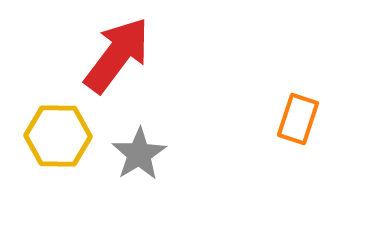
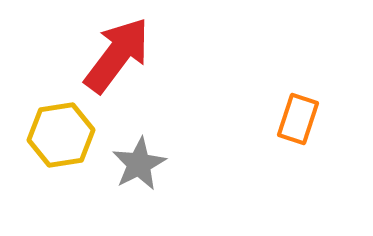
yellow hexagon: moved 3 px right, 1 px up; rotated 10 degrees counterclockwise
gray star: moved 10 px down; rotated 4 degrees clockwise
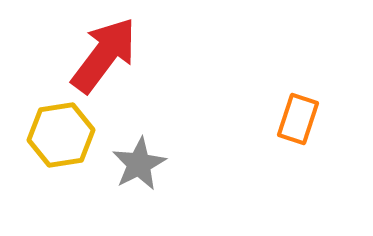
red arrow: moved 13 px left
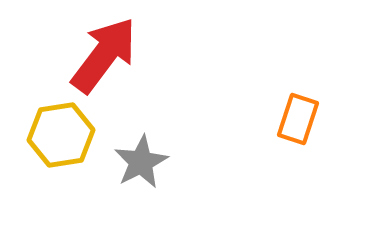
gray star: moved 2 px right, 2 px up
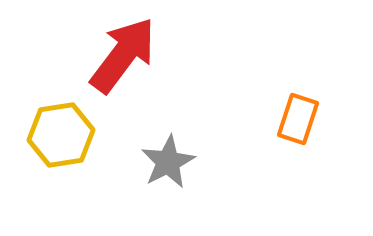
red arrow: moved 19 px right
gray star: moved 27 px right
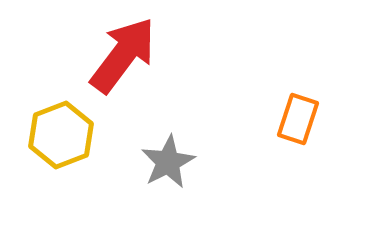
yellow hexagon: rotated 12 degrees counterclockwise
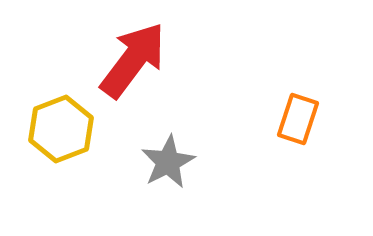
red arrow: moved 10 px right, 5 px down
yellow hexagon: moved 6 px up
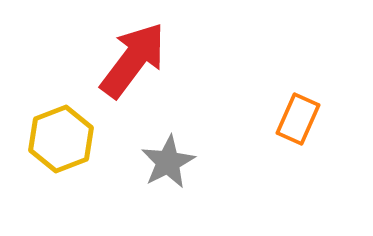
orange rectangle: rotated 6 degrees clockwise
yellow hexagon: moved 10 px down
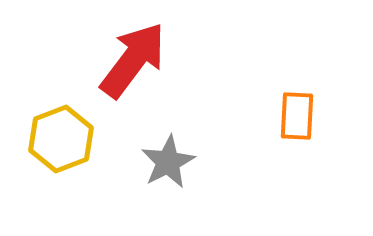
orange rectangle: moved 1 px left, 3 px up; rotated 21 degrees counterclockwise
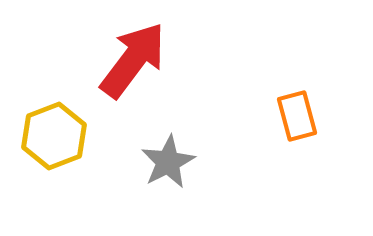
orange rectangle: rotated 18 degrees counterclockwise
yellow hexagon: moved 7 px left, 3 px up
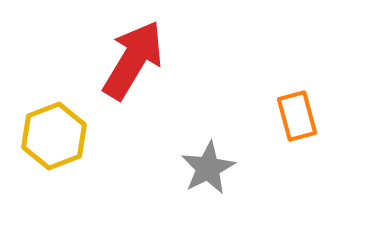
red arrow: rotated 6 degrees counterclockwise
gray star: moved 40 px right, 6 px down
